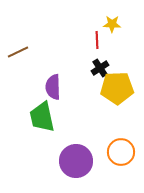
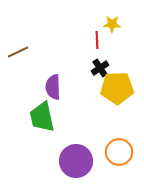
orange circle: moved 2 px left
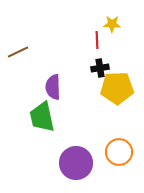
black cross: rotated 24 degrees clockwise
purple circle: moved 2 px down
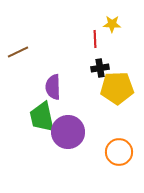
red line: moved 2 px left, 1 px up
purple circle: moved 8 px left, 31 px up
